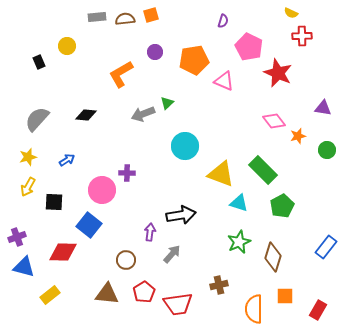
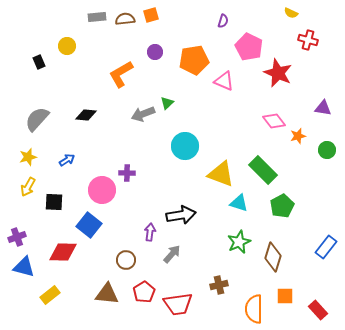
red cross at (302, 36): moved 6 px right, 4 px down; rotated 18 degrees clockwise
red rectangle at (318, 310): rotated 72 degrees counterclockwise
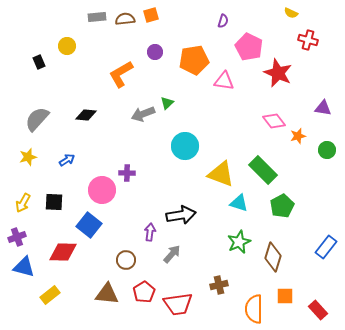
pink triangle at (224, 81): rotated 15 degrees counterclockwise
yellow arrow at (28, 187): moved 5 px left, 16 px down
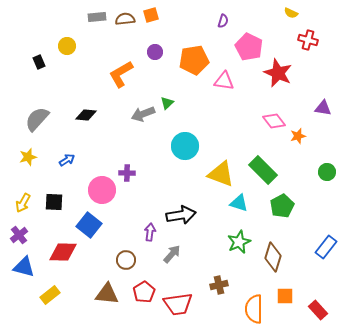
green circle at (327, 150): moved 22 px down
purple cross at (17, 237): moved 2 px right, 2 px up; rotated 18 degrees counterclockwise
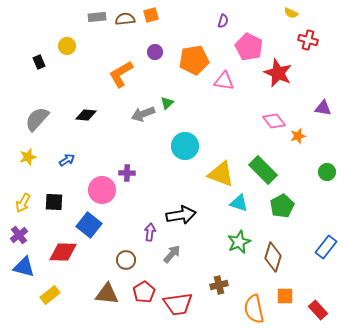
orange semicircle at (254, 309): rotated 12 degrees counterclockwise
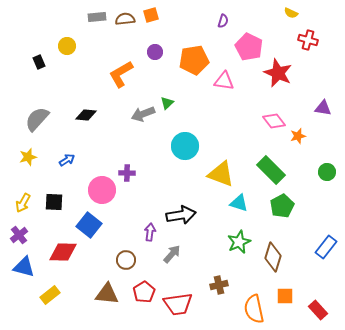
green rectangle at (263, 170): moved 8 px right
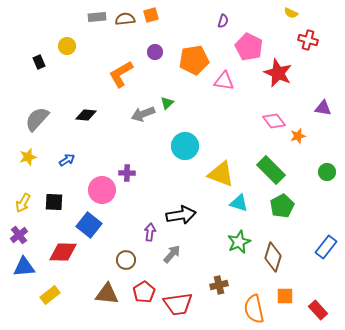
blue triangle at (24, 267): rotated 20 degrees counterclockwise
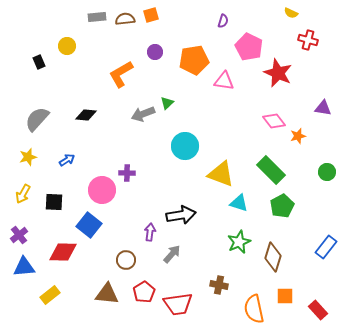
yellow arrow at (23, 203): moved 9 px up
brown cross at (219, 285): rotated 24 degrees clockwise
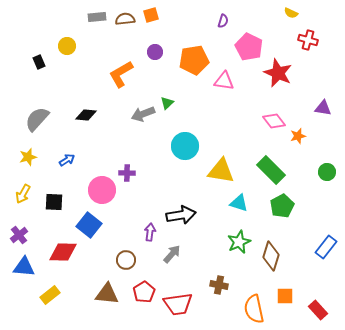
yellow triangle at (221, 174): moved 3 px up; rotated 12 degrees counterclockwise
brown diamond at (273, 257): moved 2 px left, 1 px up
blue triangle at (24, 267): rotated 10 degrees clockwise
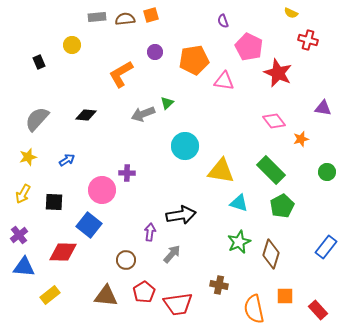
purple semicircle at (223, 21): rotated 144 degrees clockwise
yellow circle at (67, 46): moved 5 px right, 1 px up
orange star at (298, 136): moved 3 px right, 3 px down
brown diamond at (271, 256): moved 2 px up
brown triangle at (107, 294): moved 1 px left, 2 px down
